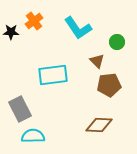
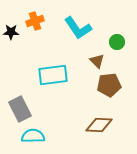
orange cross: moved 1 px right; rotated 18 degrees clockwise
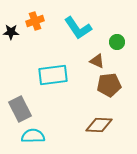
brown triangle: rotated 21 degrees counterclockwise
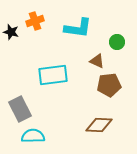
cyan L-shape: rotated 48 degrees counterclockwise
black star: rotated 14 degrees clockwise
